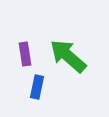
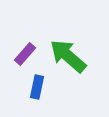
purple rectangle: rotated 50 degrees clockwise
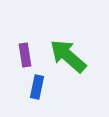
purple rectangle: moved 1 px down; rotated 50 degrees counterclockwise
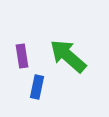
purple rectangle: moved 3 px left, 1 px down
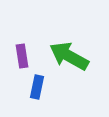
green arrow: moved 1 px right; rotated 12 degrees counterclockwise
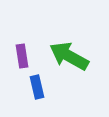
blue rectangle: rotated 25 degrees counterclockwise
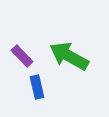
purple rectangle: rotated 35 degrees counterclockwise
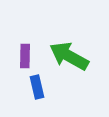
purple rectangle: moved 3 px right; rotated 45 degrees clockwise
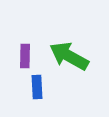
blue rectangle: rotated 10 degrees clockwise
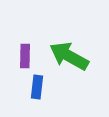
blue rectangle: rotated 10 degrees clockwise
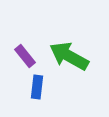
purple rectangle: rotated 40 degrees counterclockwise
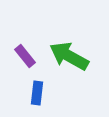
blue rectangle: moved 6 px down
